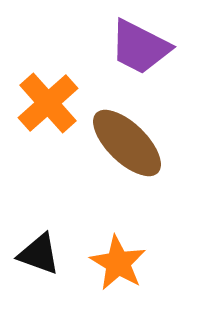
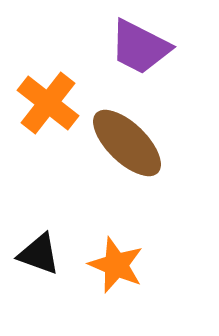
orange cross: rotated 10 degrees counterclockwise
orange star: moved 2 px left, 2 px down; rotated 8 degrees counterclockwise
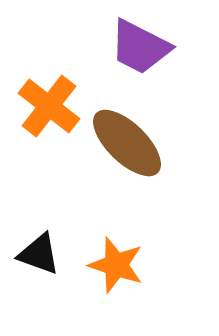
orange cross: moved 1 px right, 3 px down
orange star: rotated 4 degrees counterclockwise
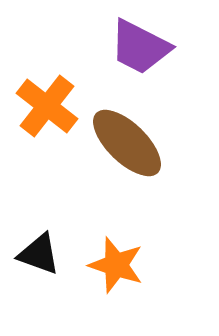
orange cross: moved 2 px left
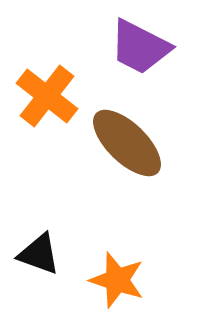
orange cross: moved 10 px up
orange star: moved 1 px right, 15 px down
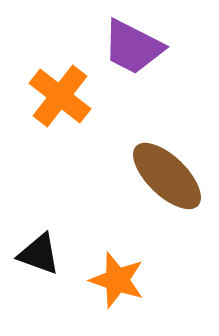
purple trapezoid: moved 7 px left
orange cross: moved 13 px right
brown ellipse: moved 40 px right, 33 px down
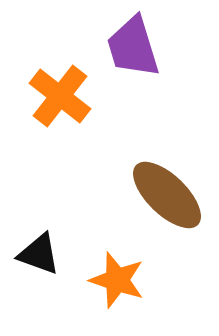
purple trapezoid: rotated 46 degrees clockwise
brown ellipse: moved 19 px down
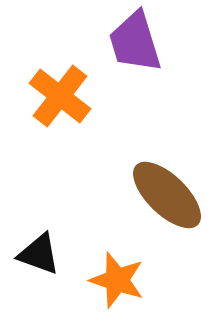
purple trapezoid: moved 2 px right, 5 px up
